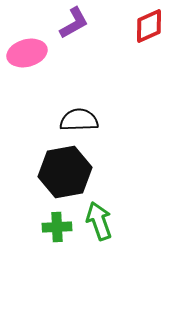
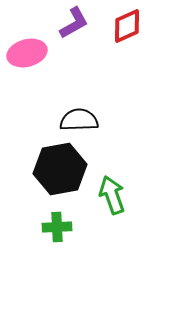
red diamond: moved 22 px left
black hexagon: moved 5 px left, 3 px up
green arrow: moved 13 px right, 26 px up
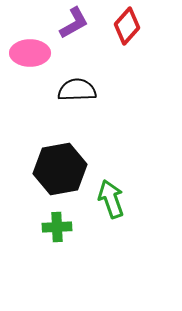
red diamond: rotated 24 degrees counterclockwise
pink ellipse: moved 3 px right; rotated 15 degrees clockwise
black semicircle: moved 2 px left, 30 px up
green arrow: moved 1 px left, 4 px down
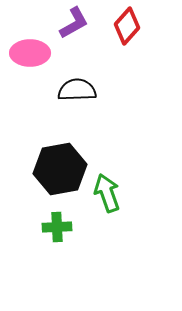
green arrow: moved 4 px left, 6 px up
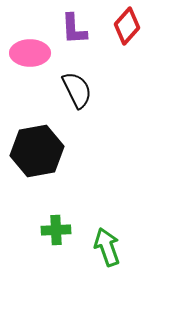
purple L-shape: moved 6 px down; rotated 116 degrees clockwise
black semicircle: rotated 66 degrees clockwise
black hexagon: moved 23 px left, 18 px up
green arrow: moved 54 px down
green cross: moved 1 px left, 3 px down
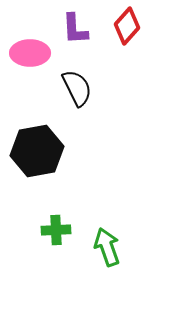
purple L-shape: moved 1 px right
black semicircle: moved 2 px up
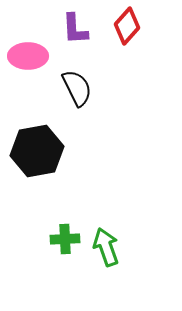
pink ellipse: moved 2 px left, 3 px down
green cross: moved 9 px right, 9 px down
green arrow: moved 1 px left
